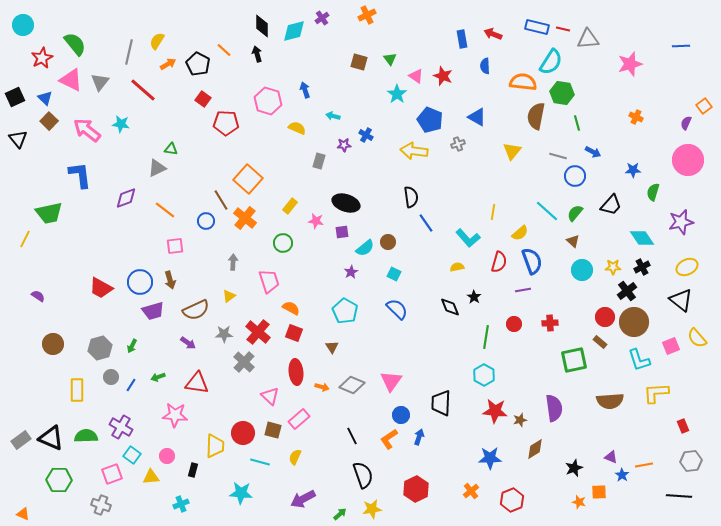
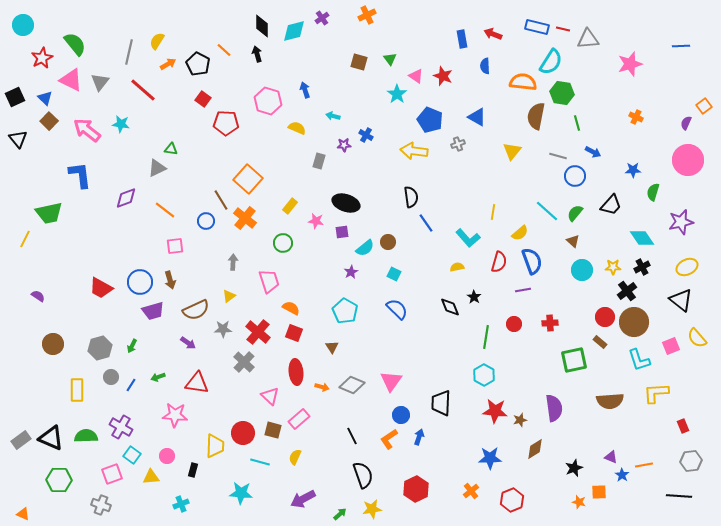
gray star at (224, 334): moved 1 px left, 5 px up
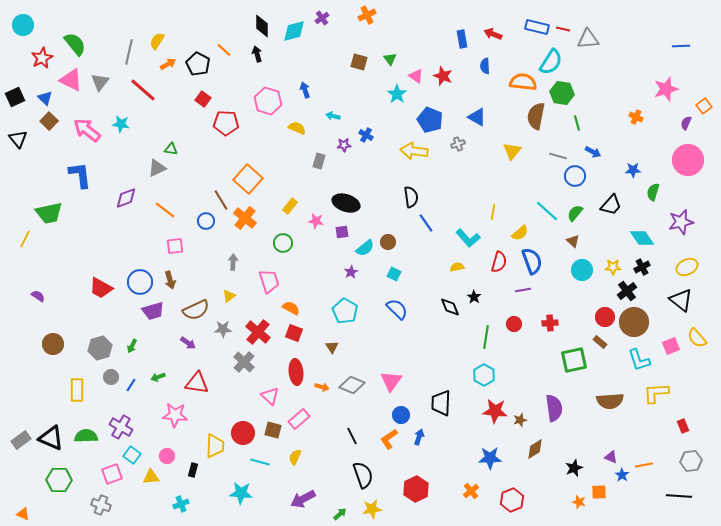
pink star at (630, 64): moved 36 px right, 25 px down
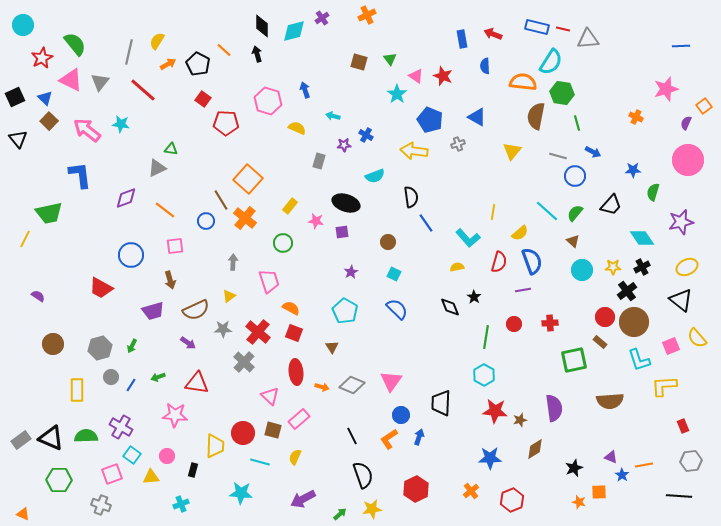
cyan semicircle at (365, 248): moved 10 px right, 72 px up; rotated 18 degrees clockwise
blue circle at (140, 282): moved 9 px left, 27 px up
yellow L-shape at (656, 393): moved 8 px right, 7 px up
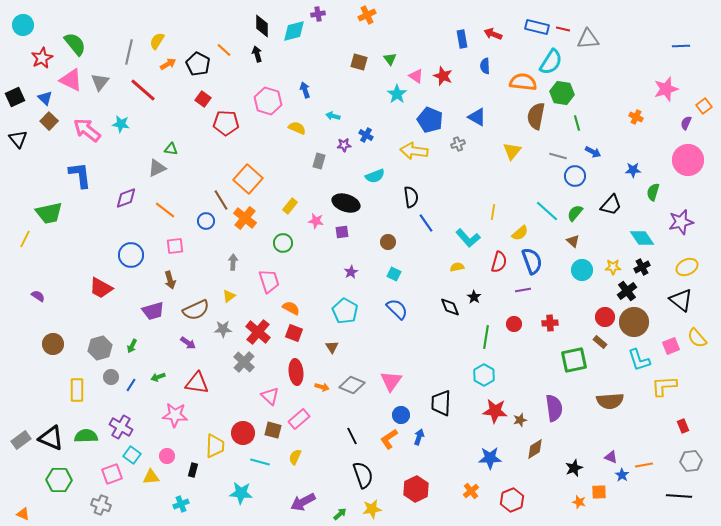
purple cross at (322, 18): moved 4 px left, 4 px up; rotated 24 degrees clockwise
purple arrow at (303, 499): moved 3 px down
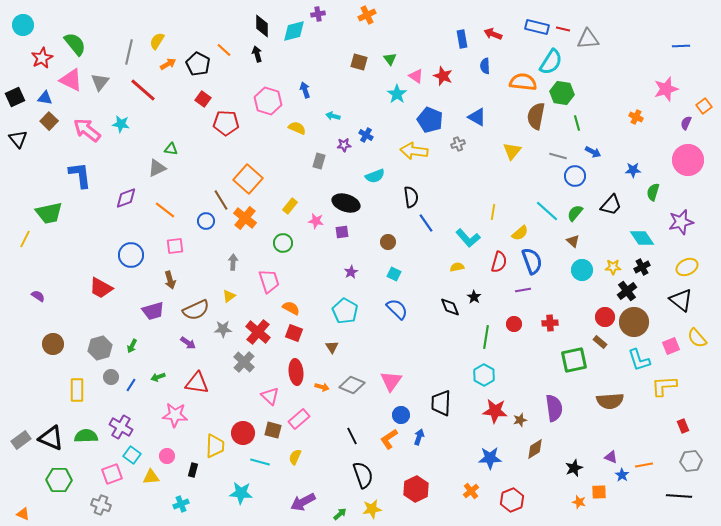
blue triangle at (45, 98): rotated 35 degrees counterclockwise
